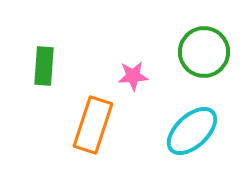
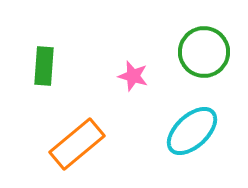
pink star: rotated 20 degrees clockwise
orange rectangle: moved 16 px left, 19 px down; rotated 32 degrees clockwise
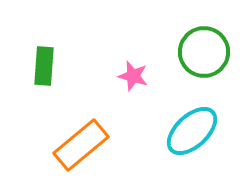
orange rectangle: moved 4 px right, 1 px down
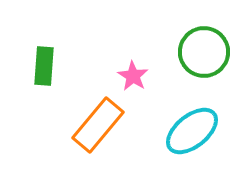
pink star: rotated 16 degrees clockwise
cyan ellipse: rotated 4 degrees clockwise
orange rectangle: moved 17 px right, 20 px up; rotated 10 degrees counterclockwise
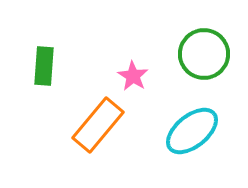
green circle: moved 2 px down
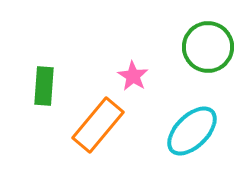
green circle: moved 4 px right, 7 px up
green rectangle: moved 20 px down
cyan ellipse: rotated 6 degrees counterclockwise
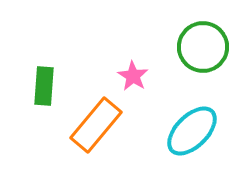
green circle: moved 5 px left
orange rectangle: moved 2 px left
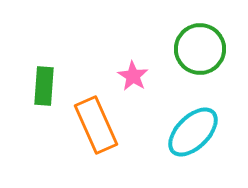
green circle: moved 3 px left, 2 px down
orange rectangle: rotated 64 degrees counterclockwise
cyan ellipse: moved 1 px right, 1 px down
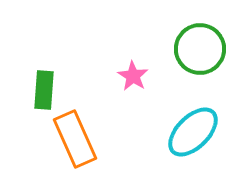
green rectangle: moved 4 px down
orange rectangle: moved 21 px left, 14 px down
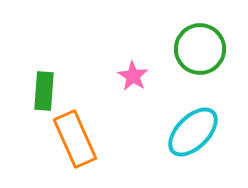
green rectangle: moved 1 px down
